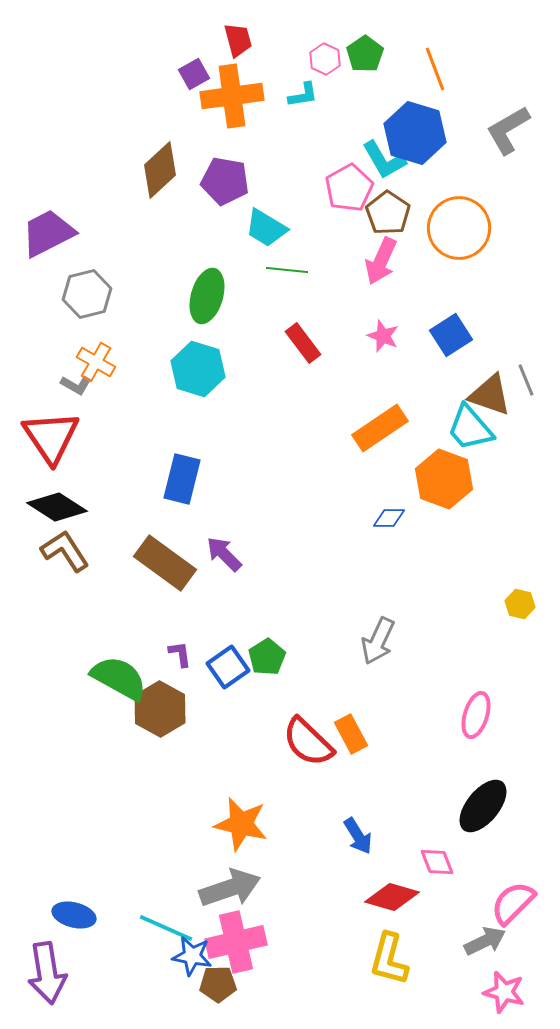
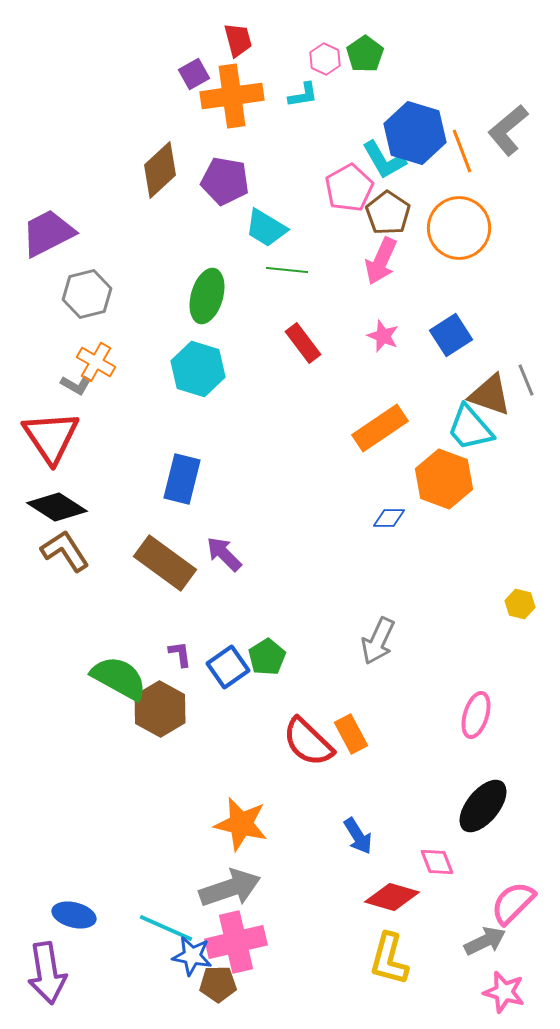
orange line at (435, 69): moved 27 px right, 82 px down
gray L-shape at (508, 130): rotated 10 degrees counterclockwise
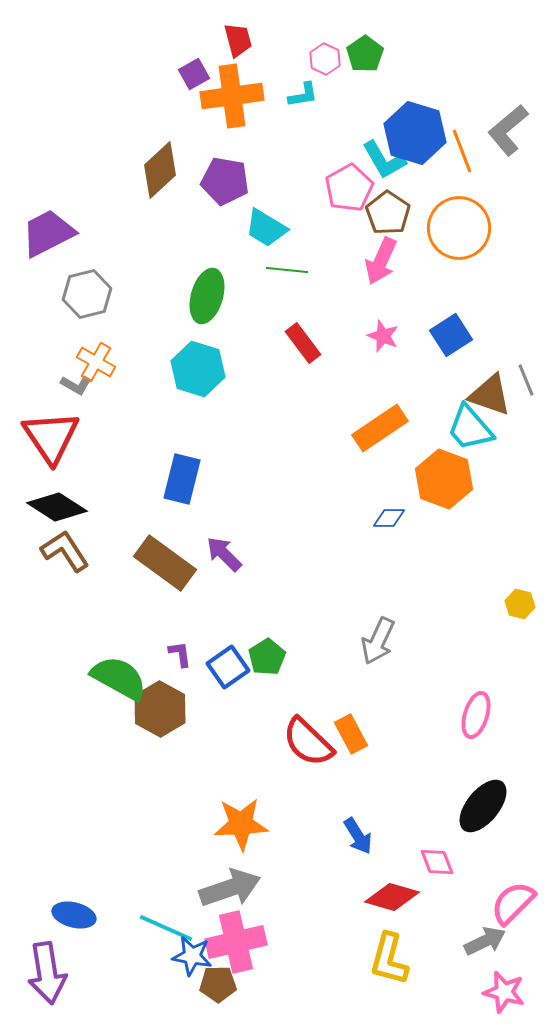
orange star at (241, 824): rotated 16 degrees counterclockwise
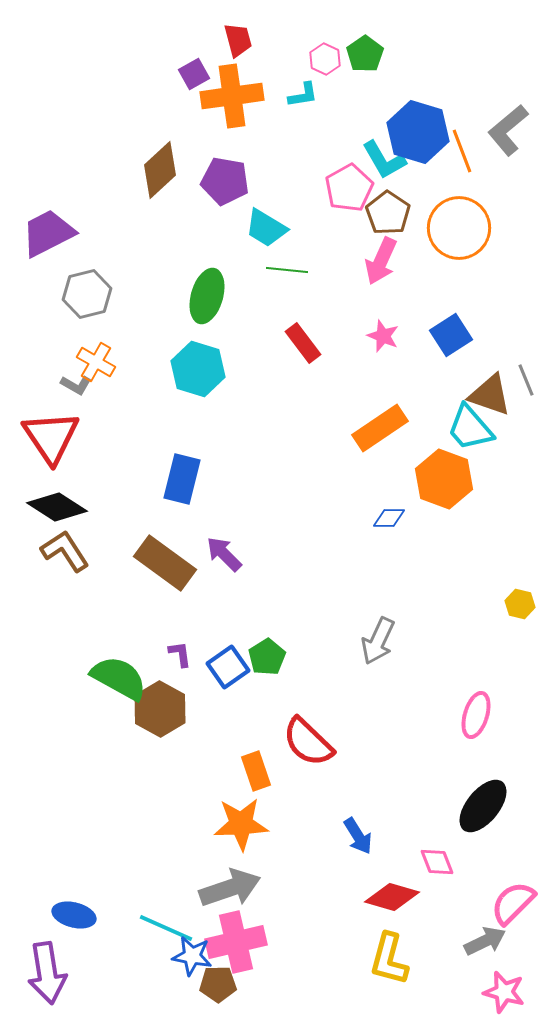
blue hexagon at (415, 133): moved 3 px right, 1 px up
orange rectangle at (351, 734): moved 95 px left, 37 px down; rotated 9 degrees clockwise
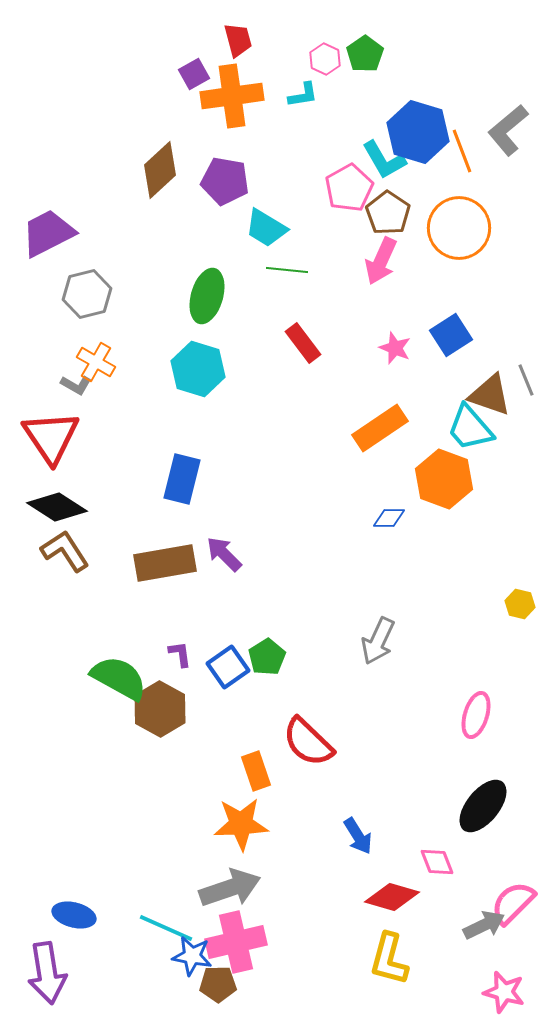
pink star at (383, 336): moved 12 px right, 12 px down
brown rectangle at (165, 563): rotated 46 degrees counterclockwise
gray arrow at (485, 941): moved 1 px left, 16 px up
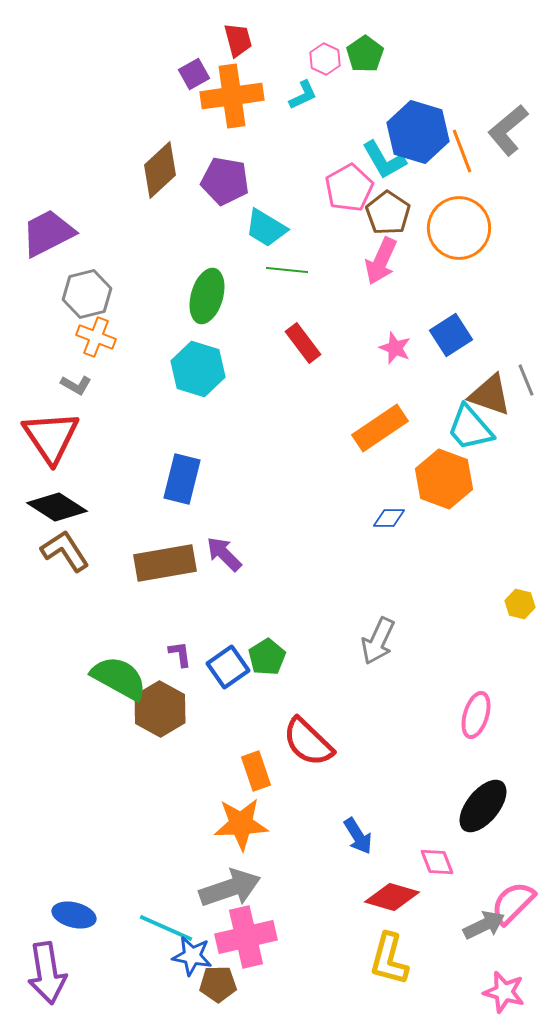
cyan L-shape at (303, 95): rotated 16 degrees counterclockwise
orange cross at (96, 362): moved 25 px up; rotated 9 degrees counterclockwise
pink cross at (236, 942): moved 10 px right, 5 px up
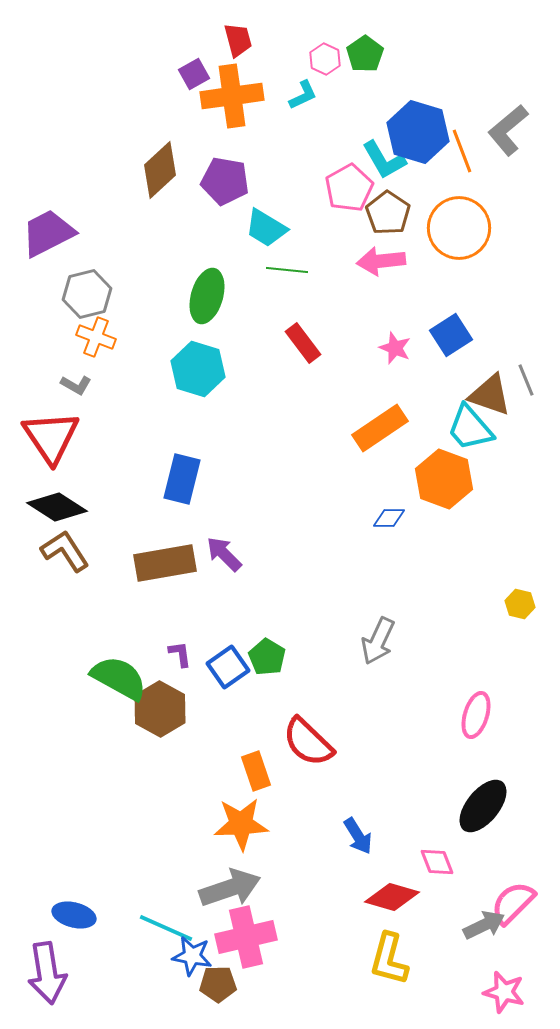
pink arrow at (381, 261): rotated 60 degrees clockwise
green pentagon at (267, 657): rotated 9 degrees counterclockwise
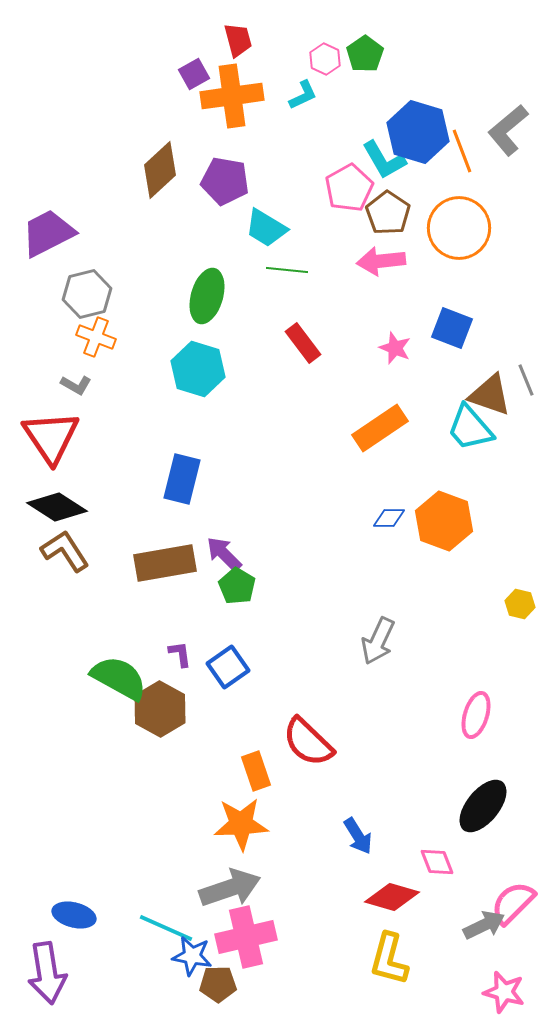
blue square at (451, 335): moved 1 px right, 7 px up; rotated 36 degrees counterclockwise
orange hexagon at (444, 479): moved 42 px down
green pentagon at (267, 657): moved 30 px left, 71 px up
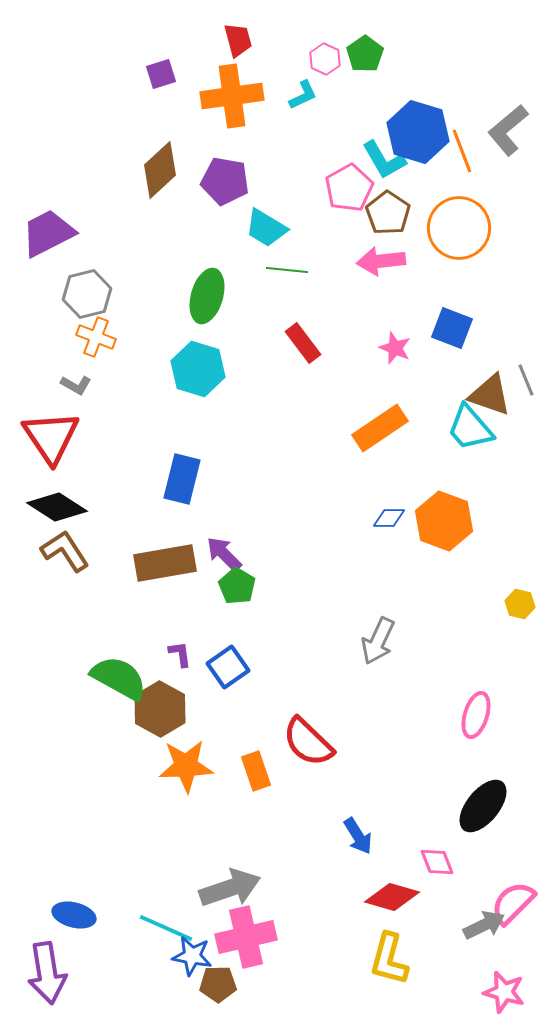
purple square at (194, 74): moved 33 px left; rotated 12 degrees clockwise
orange star at (241, 824): moved 55 px left, 58 px up
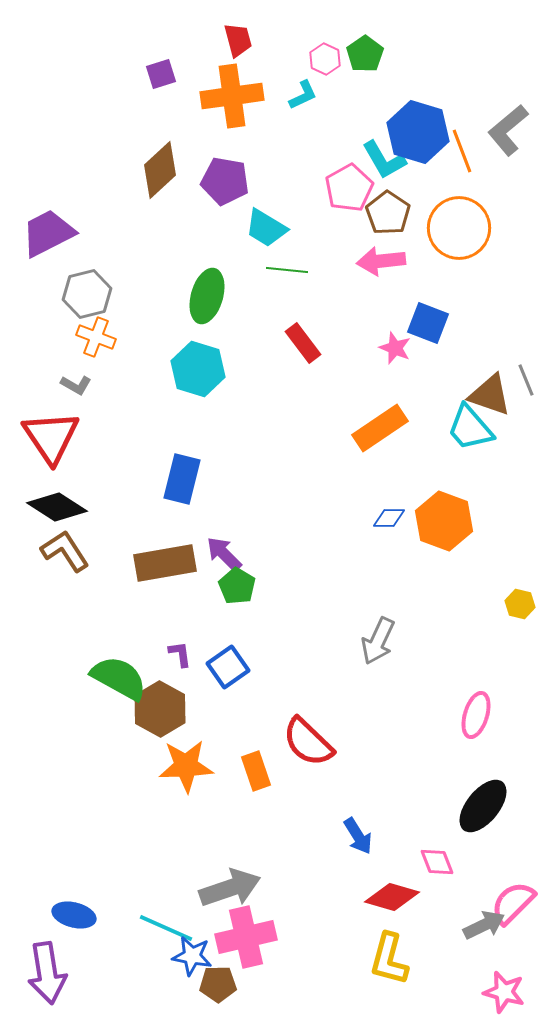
blue square at (452, 328): moved 24 px left, 5 px up
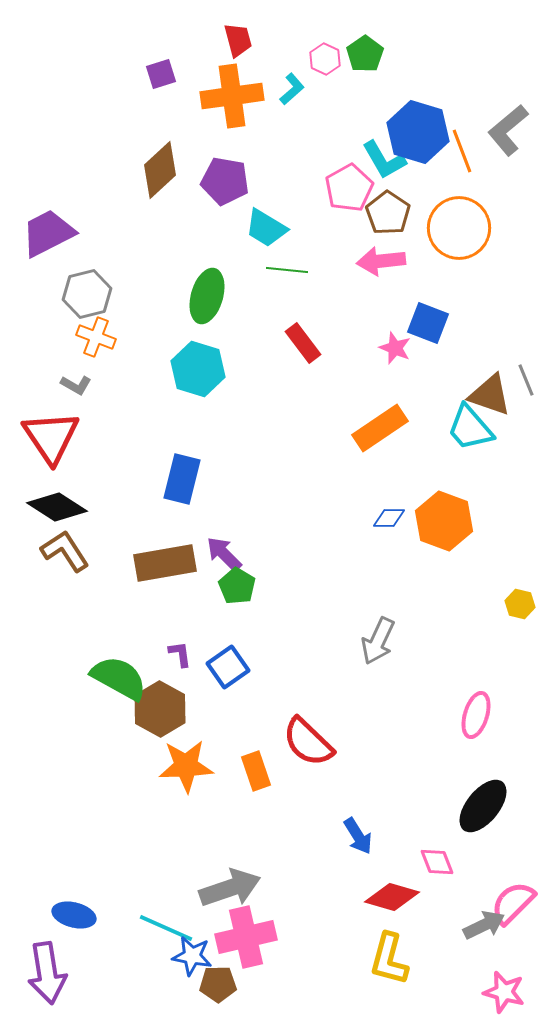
cyan L-shape at (303, 95): moved 11 px left, 6 px up; rotated 16 degrees counterclockwise
